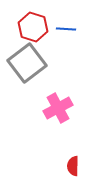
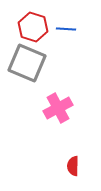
gray square: rotated 30 degrees counterclockwise
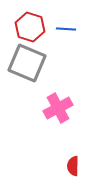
red hexagon: moved 3 px left
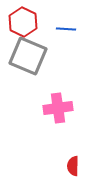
red hexagon: moved 7 px left, 5 px up; rotated 8 degrees clockwise
gray square: moved 1 px right, 7 px up
pink cross: rotated 20 degrees clockwise
